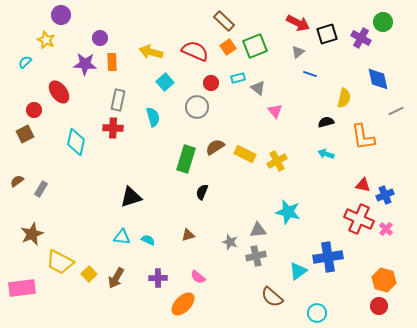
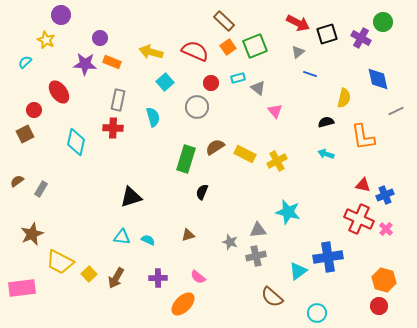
orange rectangle at (112, 62): rotated 66 degrees counterclockwise
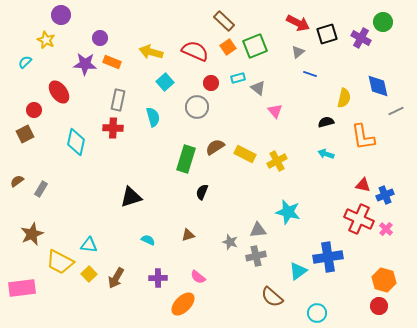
blue diamond at (378, 79): moved 7 px down
cyan triangle at (122, 237): moved 33 px left, 8 px down
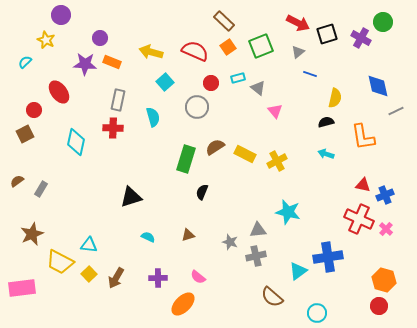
green square at (255, 46): moved 6 px right
yellow semicircle at (344, 98): moved 9 px left
cyan semicircle at (148, 240): moved 3 px up
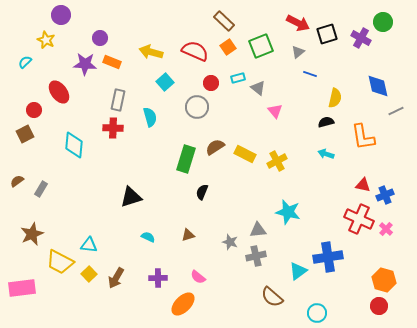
cyan semicircle at (153, 117): moved 3 px left
cyan diamond at (76, 142): moved 2 px left, 3 px down; rotated 8 degrees counterclockwise
